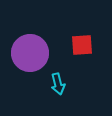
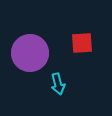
red square: moved 2 px up
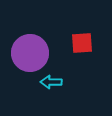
cyan arrow: moved 7 px left, 2 px up; rotated 105 degrees clockwise
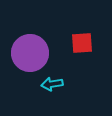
cyan arrow: moved 1 px right, 2 px down; rotated 10 degrees counterclockwise
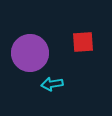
red square: moved 1 px right, 1 px up
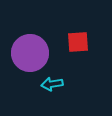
red square: moved 5 px left
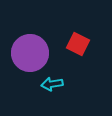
red square: moved 2 px down; rotated 30 degrees clockwise
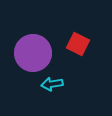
purple circle: moved 3 px right
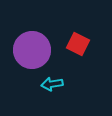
purple circle: moved 1 px left, 3 px up
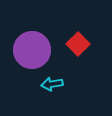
red square: rotated 20 degrees clockwise
